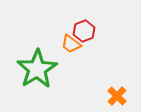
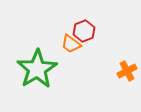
orange cross: moved 10 px right, 25 px up; rotated 18 degrees clockwise
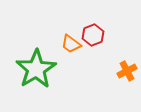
red hexagon: moved 9 px right, 4 px down
green star: moved 1 px left
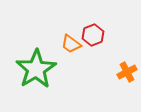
orange cross: moved 1 px down
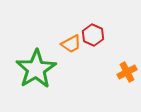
red hexagon: rotated 15 degrees counterclockwise
orange trapezoid: rotated 65 degrees counterclockwise
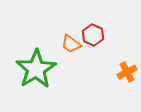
orange trapezoid: rotated 65 degrees clockwise
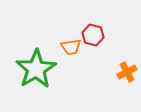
red hexagon: rotated 10 degrees counterclockwise
orange trapezoid: moved 3 px down; rotated 45 degrees counterclockwise
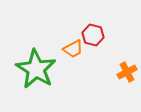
orange trapezoid: moved 2 px right, 2 px down; rotated 20 degrees counterclockwise
green star: rotated 9 degrees counterclockwise
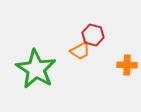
orange trapezoid: moved 7 px right, 2 px down
orange cross: moved 7 px up; rotated 30 degrees clockwise
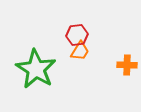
red hexagon: moved 16 px left; rotated 20 degrees counterclockwise
orange trapezoid: rotated 30 degrees counterclockwise
